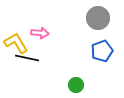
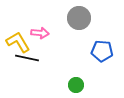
gray circle: moved 19 px left
yellow L-shape: moved 2 px right, 1 px up
blue pentagon: rotated 25 degrees clockwise
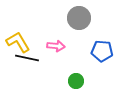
pink arrow: moved 16 px right, 13 px down
green circle: moved 4 px up
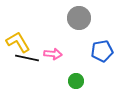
pink arrow: moved 3 px left, 8 px down
blue pentagon: rotated 15 degrees counterclockwise
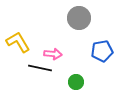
black line: moved 13 px right, 10 px down
green circle: moved 1 px down
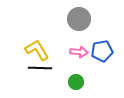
gray circle: moved 1 px down
yellow L-shape: moved 19 px right, 8 px down
pink arrow: moved 26 px right, 2 px up
black line: rotated 10 degrees counterclockwise
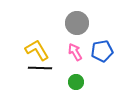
gray circle: moved 2 px left, 4 px down
pink arrow: moved 4 px left; rotated 126 degrees counterclockwise
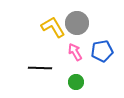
yellow L-shape: moved 16 px right, 23 px up
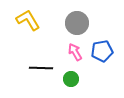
yellow L-shape: moved 25 px left, 7 px up
black line: moved 1 px right
green circle: moved 5 px left, 3 px up
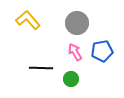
yellow L-shape: rotated 10 degrees counterclockwise
